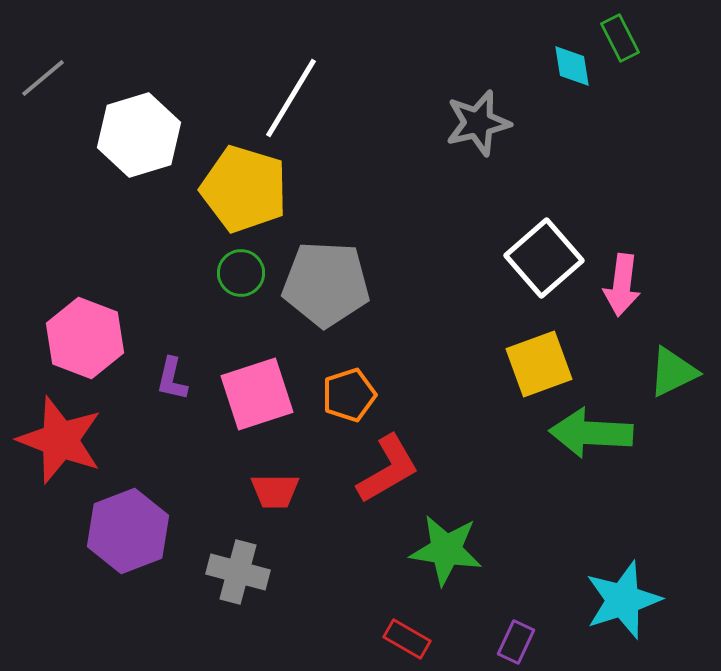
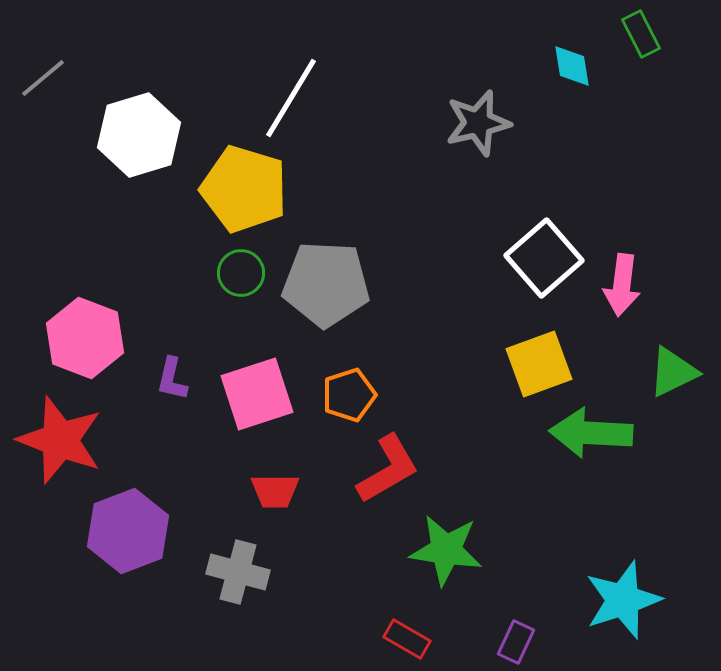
green rectangle: moved 21 px right, 4 px up
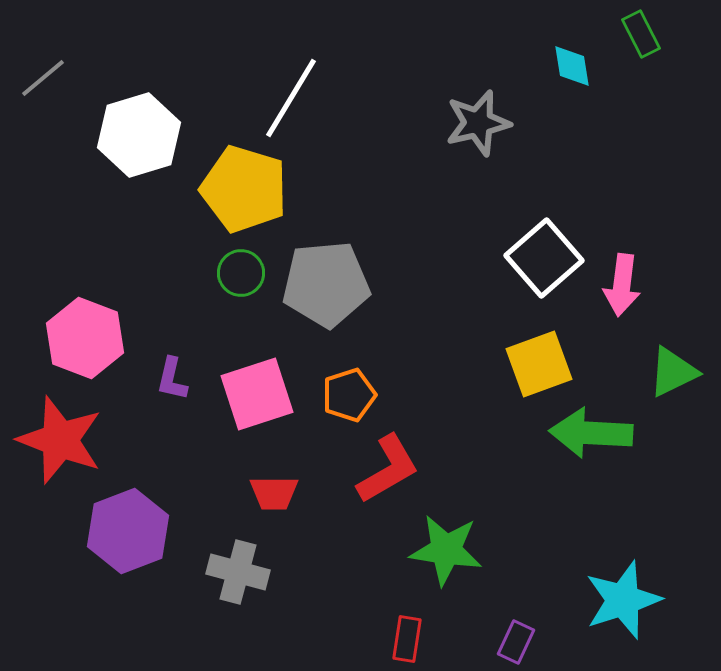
gray pentagon: rotated 8 degrees counterclockwise
red trapezoid: moved 1 px left, 2 px down
red rectangle: rotated 69 degrees clockwise
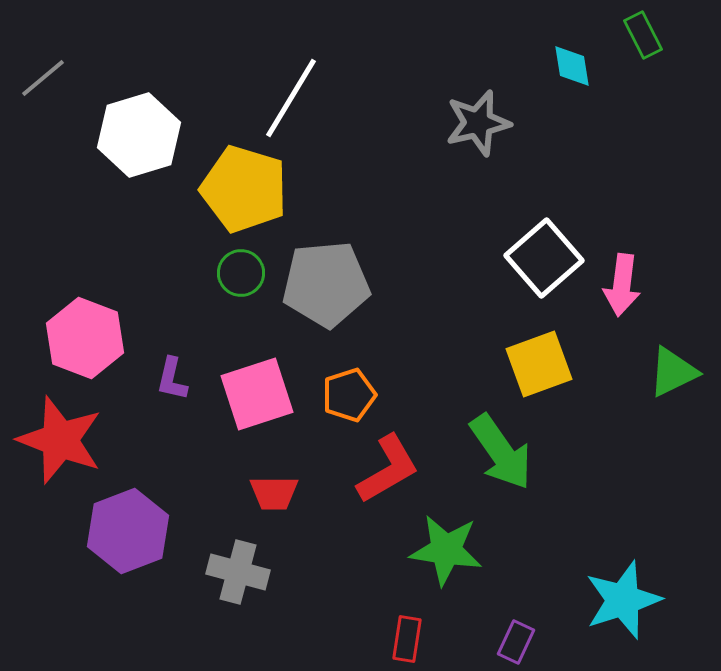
green rectangle: moved 2 px right, 1 px down
green arrow: moved 90 px left, 19 px down; rotated 128 degrees counterclockwise
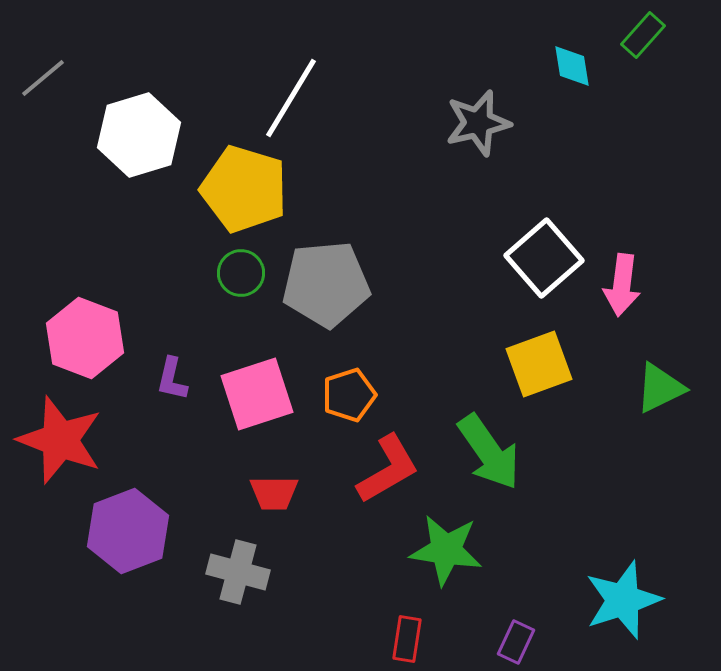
green rectangle: rotated 69 degrees clockwise
green triangle: moved 13 px left, 16 px down
green arrow: moved 12 px left
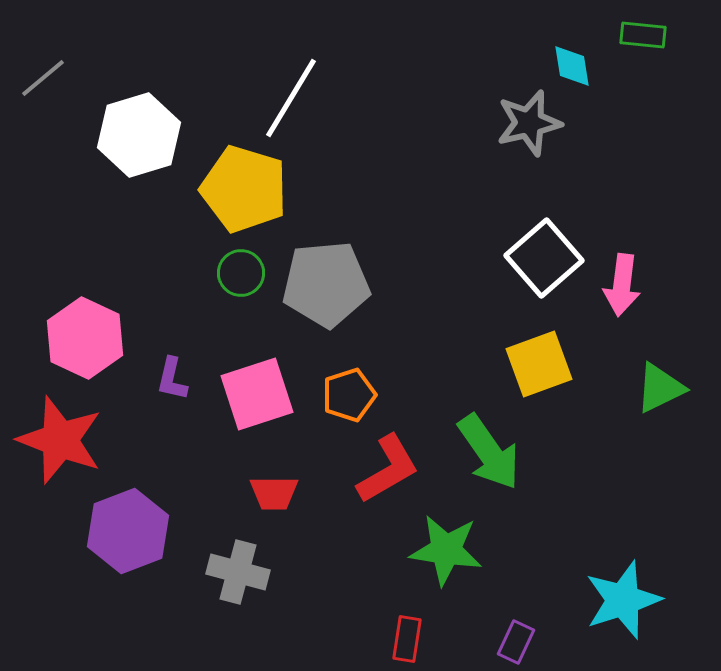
green rectangle: rotated 54 degrees clockwise
gray star: moved 51 px right
pink hexagon: rotated 4 degrees clockwise
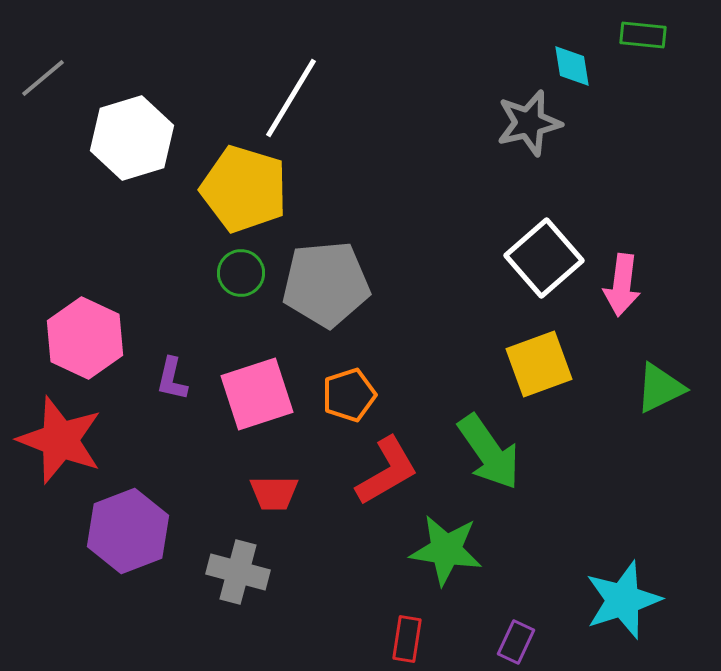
white hexagon: moved 7 px left, 3 px down
red L-shape: moved 1 px left, 2 px down
